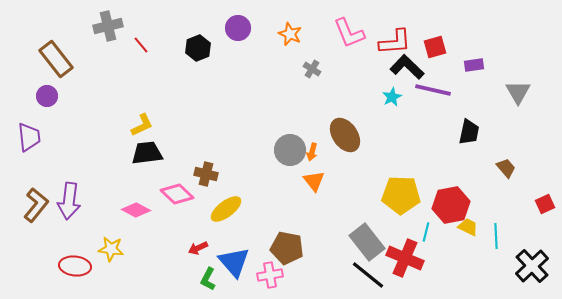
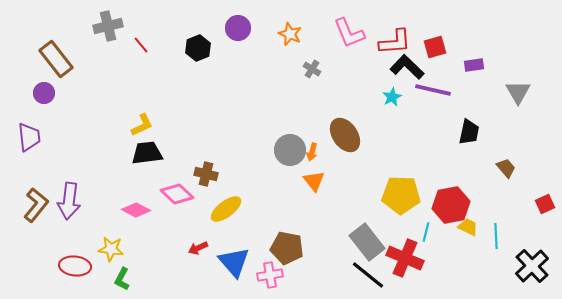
purple circle at (47, 96): moved 3 px left, 3 px up
green L-shape at (208, 279): moved 86 px left
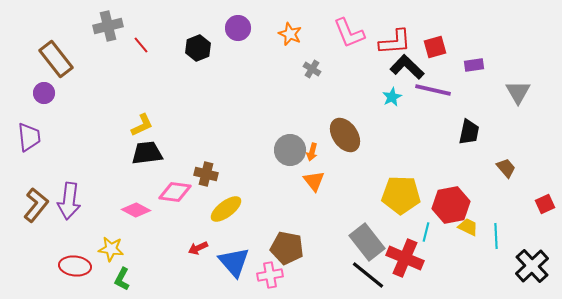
pink diamond at (177, 194): moved 2 px left, 2 px up; rotated 36 degrees counterclockwise
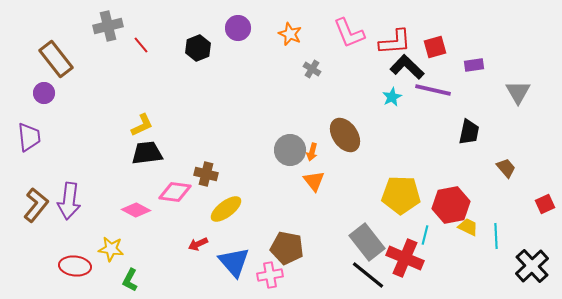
cyan line at (426, 232): moved 1 px left, 3 px down
red arrow at (198, 248): moved 4 px up
green L-shape at (122, 279): moved 8 px right, 1 px down
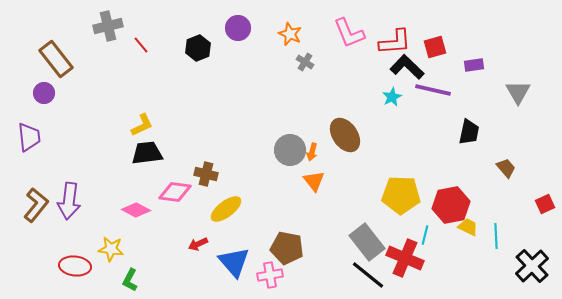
gray cross at (312, 69): moved 7 px left, 7 px up
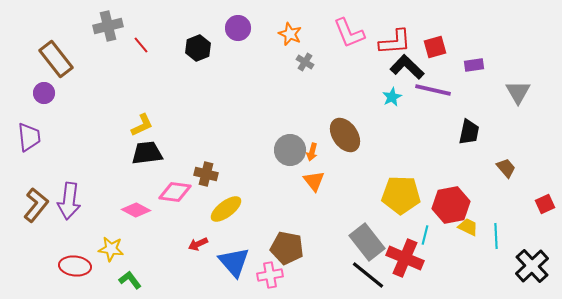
green L-shape at (130, 280): rotated 115 degrees clockwise
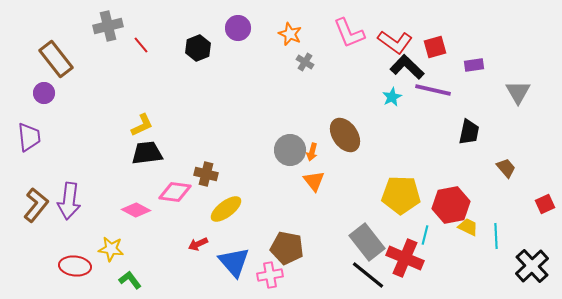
red L-shape at (395, 42): rotated 40 degrees clockwise
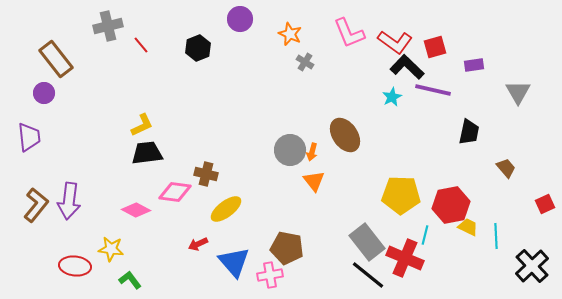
purple circle at (238, 28): moved 2 px right, 9 px up
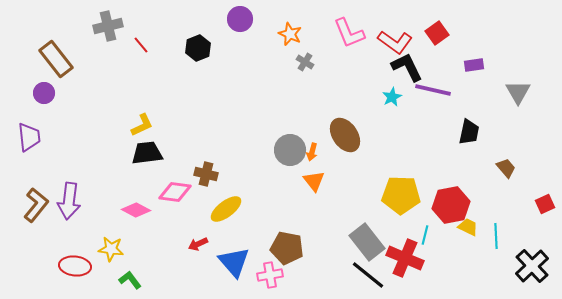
red square at (435, 47): moved 2 px right, 14 px up; rotated 20 degrees counterclockwise
black L-shape at (407, 67): rotated 20 degrees clockwise
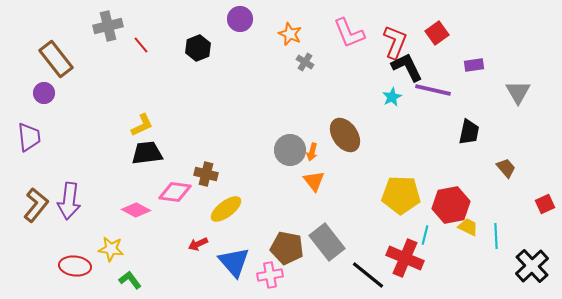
red L-shape at (395, 42): rotated 104 degrees counterclockwise
gray rectangle at (367, 242): moved 40 px left
